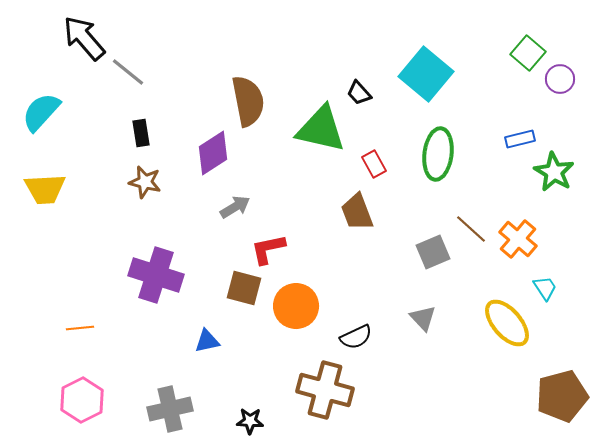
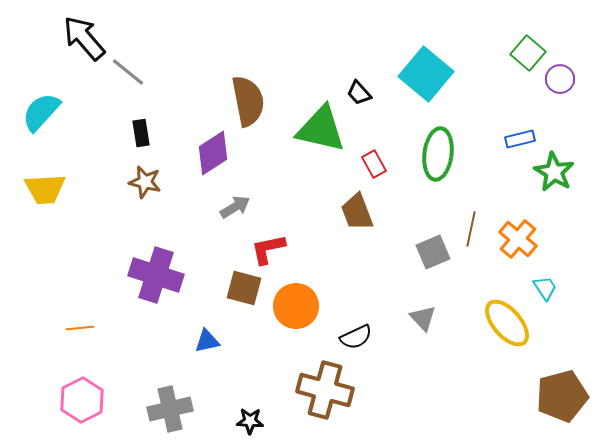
brown line: rotated 60 degrees clockwise
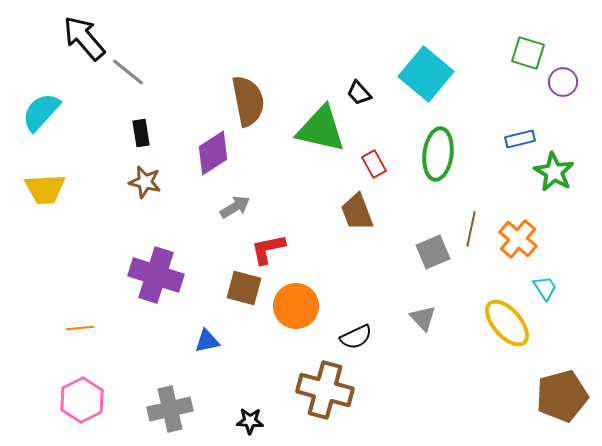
green square: rotated 24 degrees counterclockwise
purple circle: moved 3 px right, 3 px down
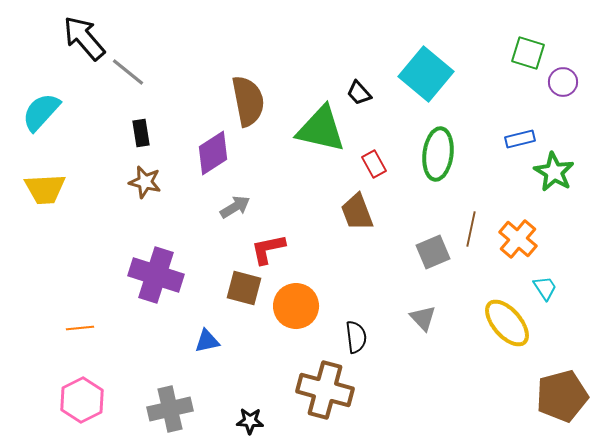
black semicircle: rotated 72 degrees counterclockwise
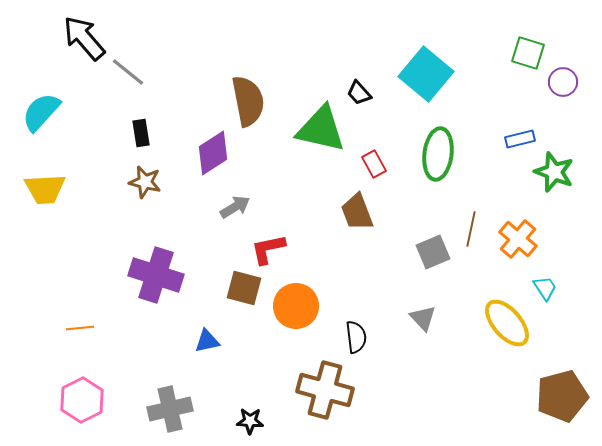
green star: rotated 9 degrees counterclockwise
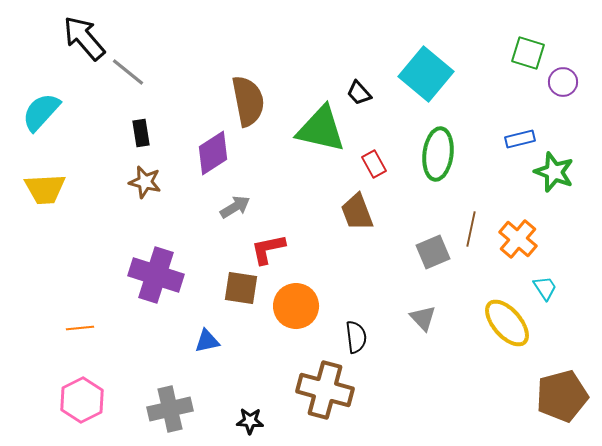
brown square: moved 3 px left; rotated 6 degrees counterclockwise
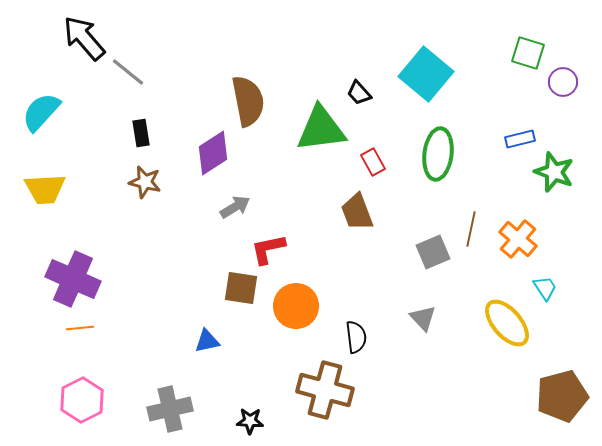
green triangle: rotated 20 degrees counterclockwise
red rectangle: moved 1 px left, 2 px up
purple cross: moved 83 px left, 4 px down; rotated 6 degrees clockwise
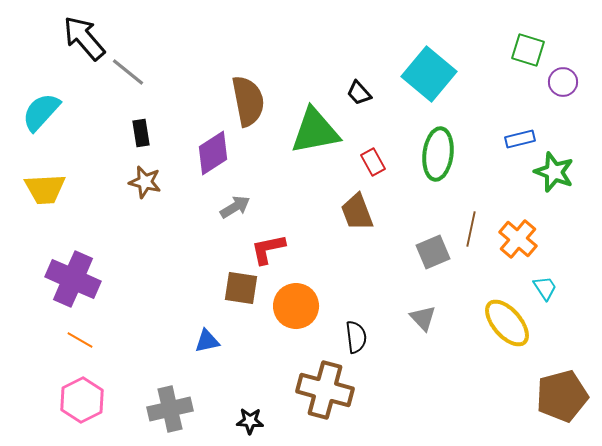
green square: moved 3 px up
cyan square: moved 3 px right
green triangle: moved 6 px left, 2 px down; rotated 4 degrees counterclockwise
orange line: moved 12 px down; rotated 36 degrees clockwise
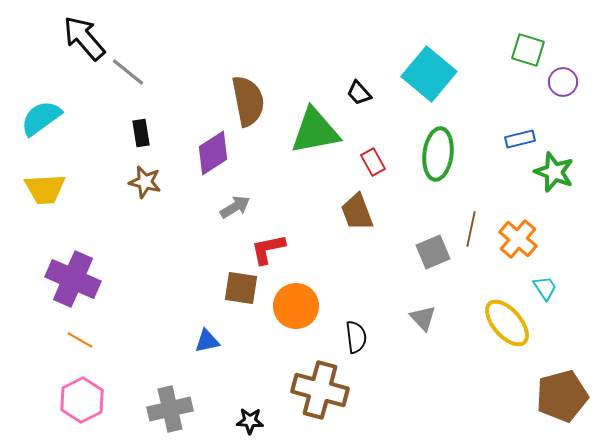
cyan semicircle: moved 6 px down; rotated 12 degrees clockwise
brown cross: moved 5 px left
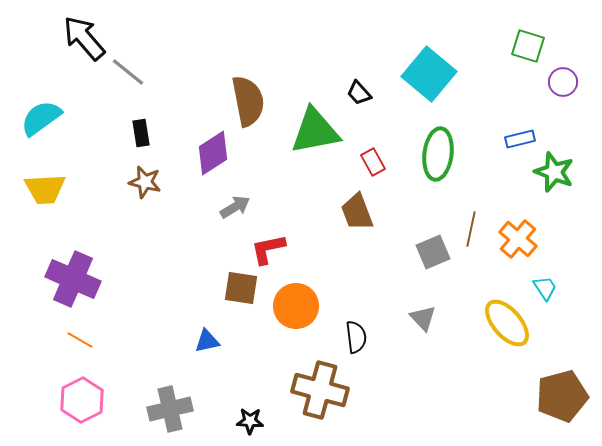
green square: moved 4 px up
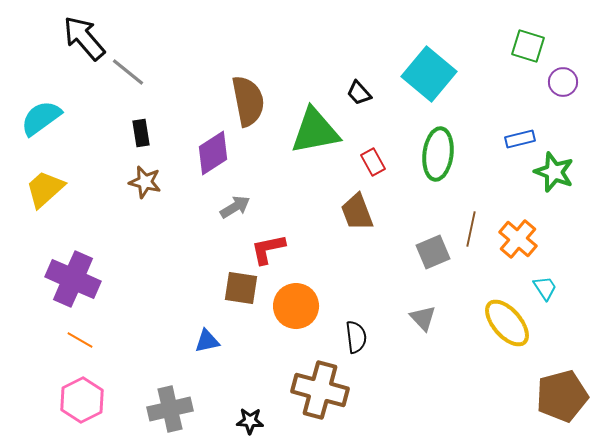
yellow trapezoid: rotated 141 degrees clockwise
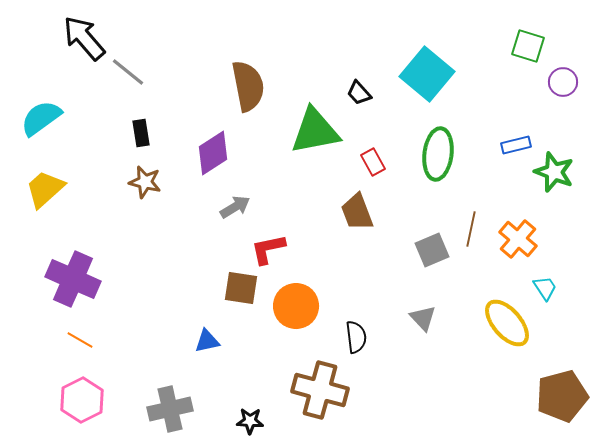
cyan square: moved 2 px left
brown semicircle: moved 15 px up
blue rectangle: moved 4 px left, 6 px down
gray square: moved 1 px left, 2 px up
